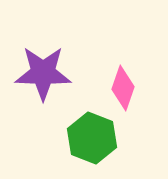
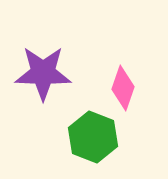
green hexagon: moved 1 px right, 1 px up
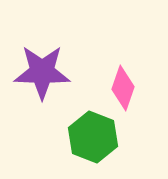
purple star: moved 1 px left, 1 px up
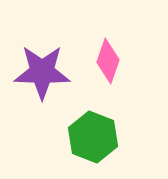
pink diamond: moved 15 px left, 27 px up
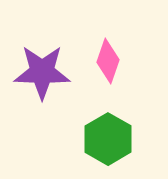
green hexagon: moved 15 px right, 2 px down; rotated 9 degrees clockwise
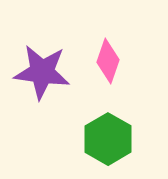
purple star: rotated 6 degrees clockwise
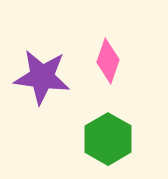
purple star: moved 5 px down
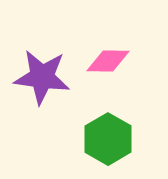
pink diamond: rotated 72 degrees clockwise
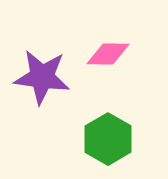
pink diamond: moved 7 px up
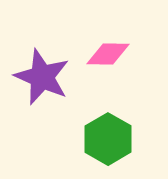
purple star: rotated 16 degrees clockwise
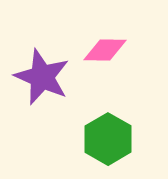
pink diamond: moved 3 px left, 4 px up
